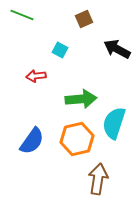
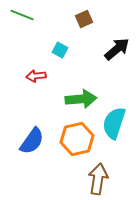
black arrow: rotated 112 degrees clockwise
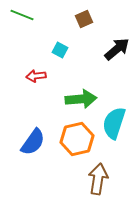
blue semicircle: moved 1 px right, 1 px down
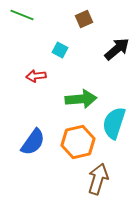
orange hexagon: moved 1 px right, 3 px down
brown arrow: rotated 8 degrees clockwise
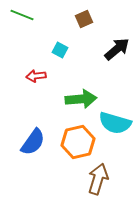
cyan semicircle: moved 1 px right; rotated 92 degrees counterclockwise
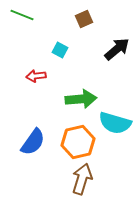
brown arrow: moved 16 px left
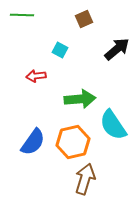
green line: rotated 20 degrees counterclockwise
green arrow: moved 1 px left
cyan semicircle: moved 2 px left, 2 px down; rotated 40 degrees clockwise
orange hexagon: moved 5 px left
brown arrow: moved 3 px right
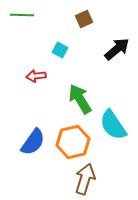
green arrow: rotated 116 degrees counterclockwise
